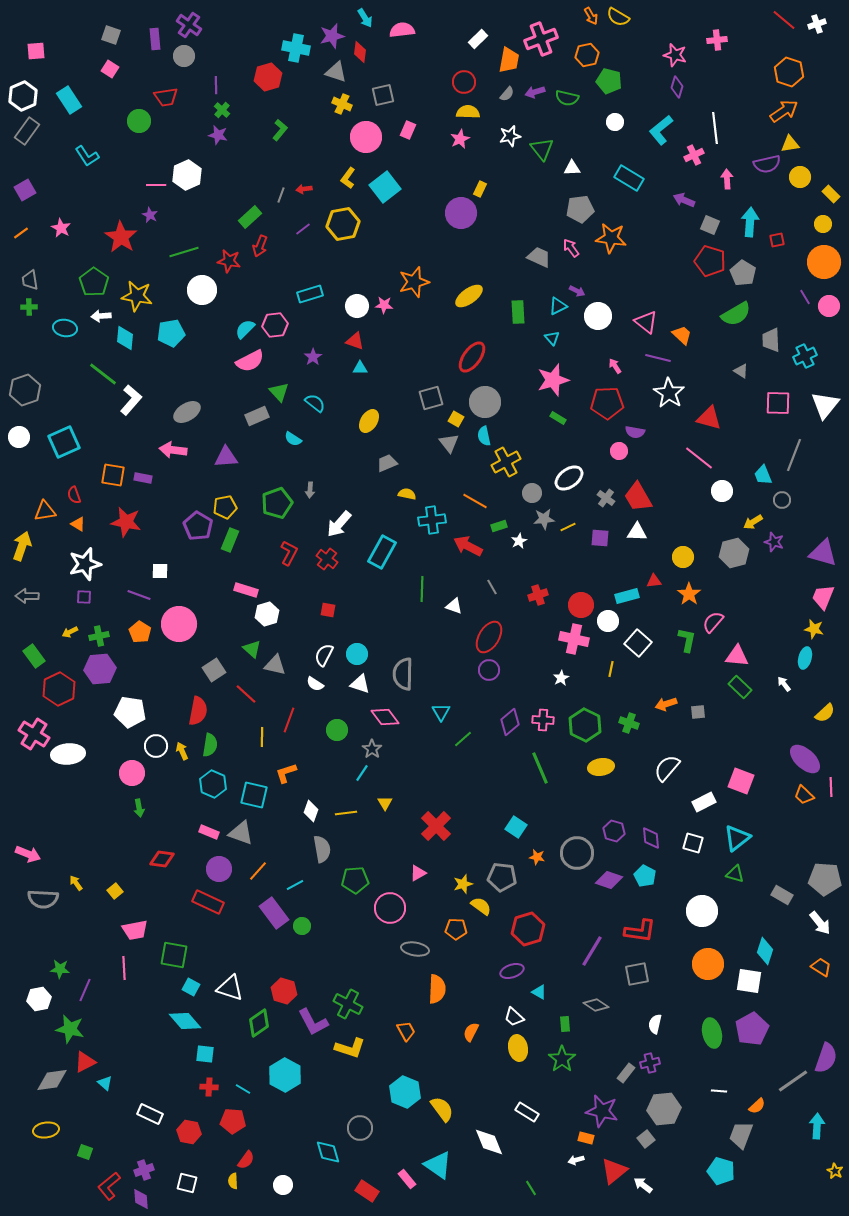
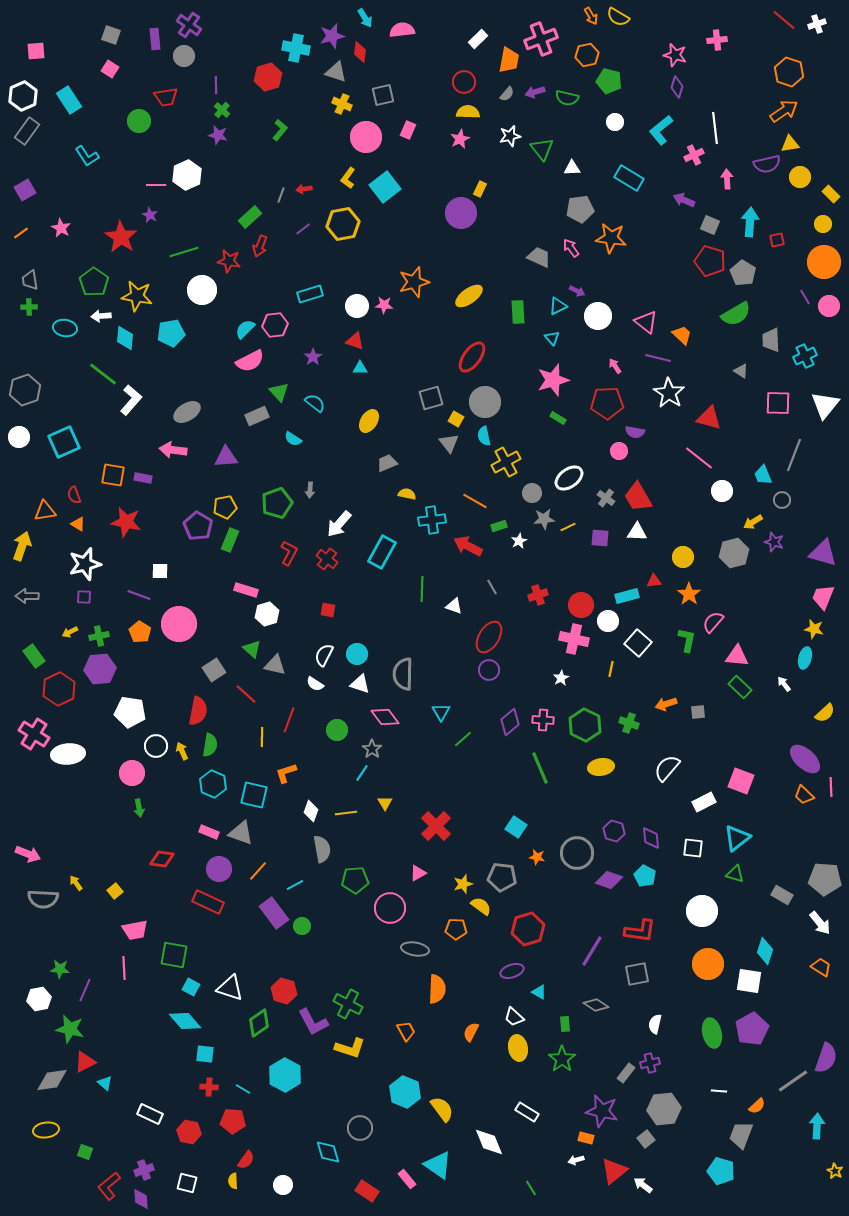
white square at (693, 843): moved 5 px down; rotated 10 degrees counterclockwise
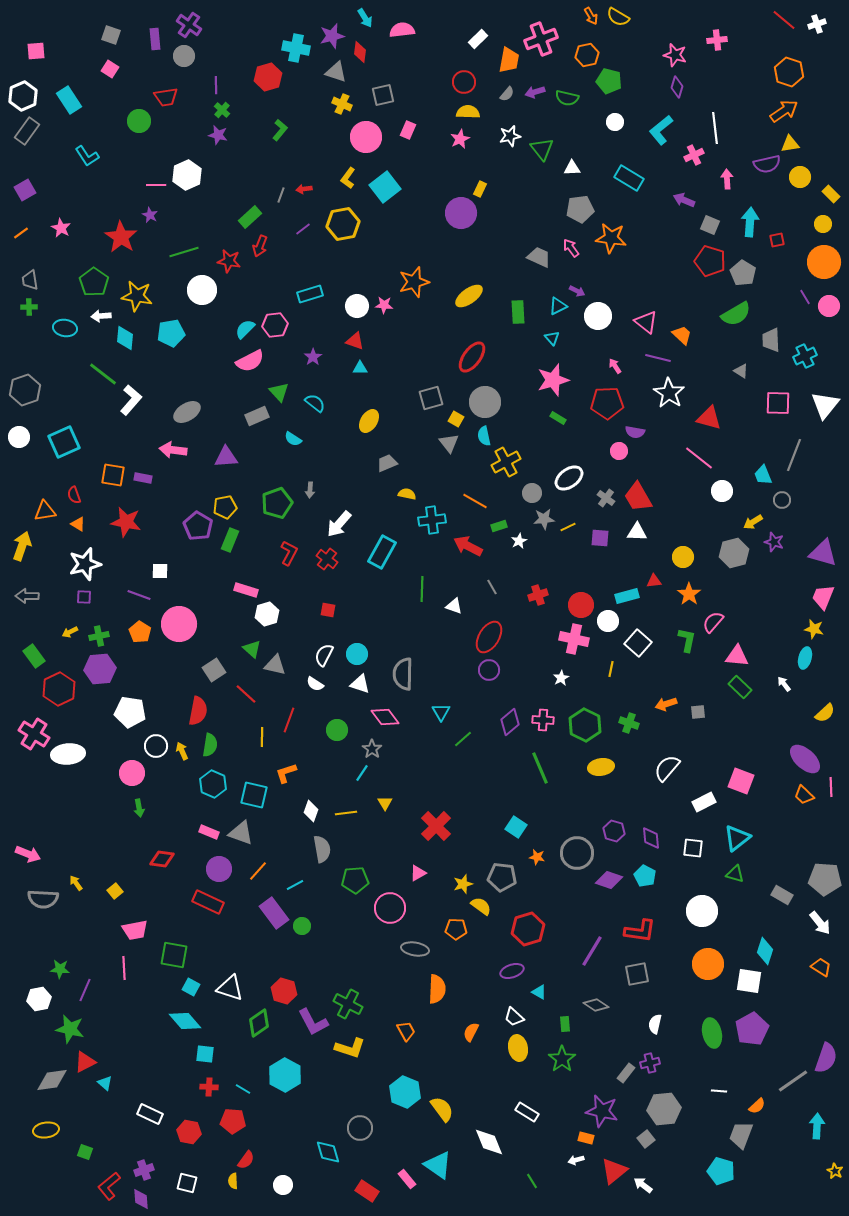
green line at (531, 1188): moved 1 px right, 7 px up
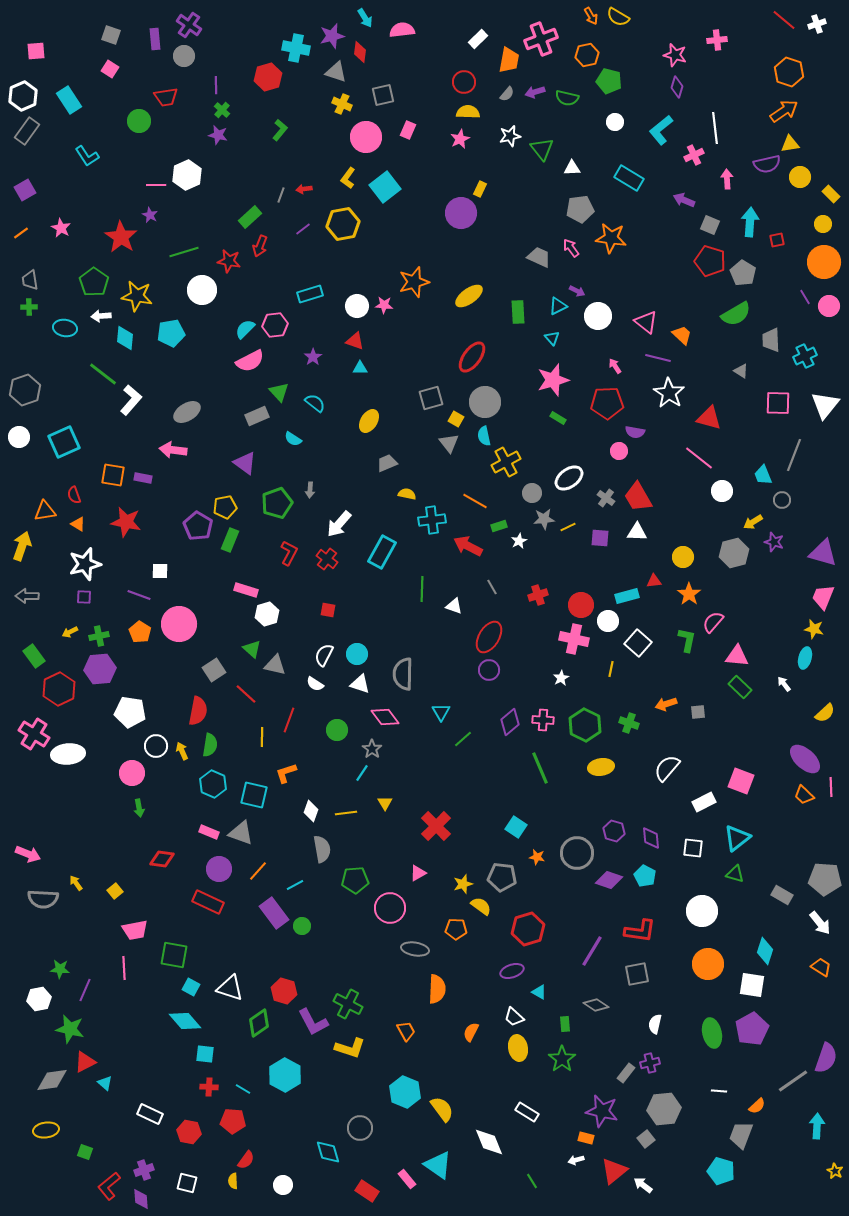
purple triangle at (226, 457): moved 19 px right, 6 px down; rotated 40 degrees clockwise
white square at (749, 981): moved 3 px right, 4 px down
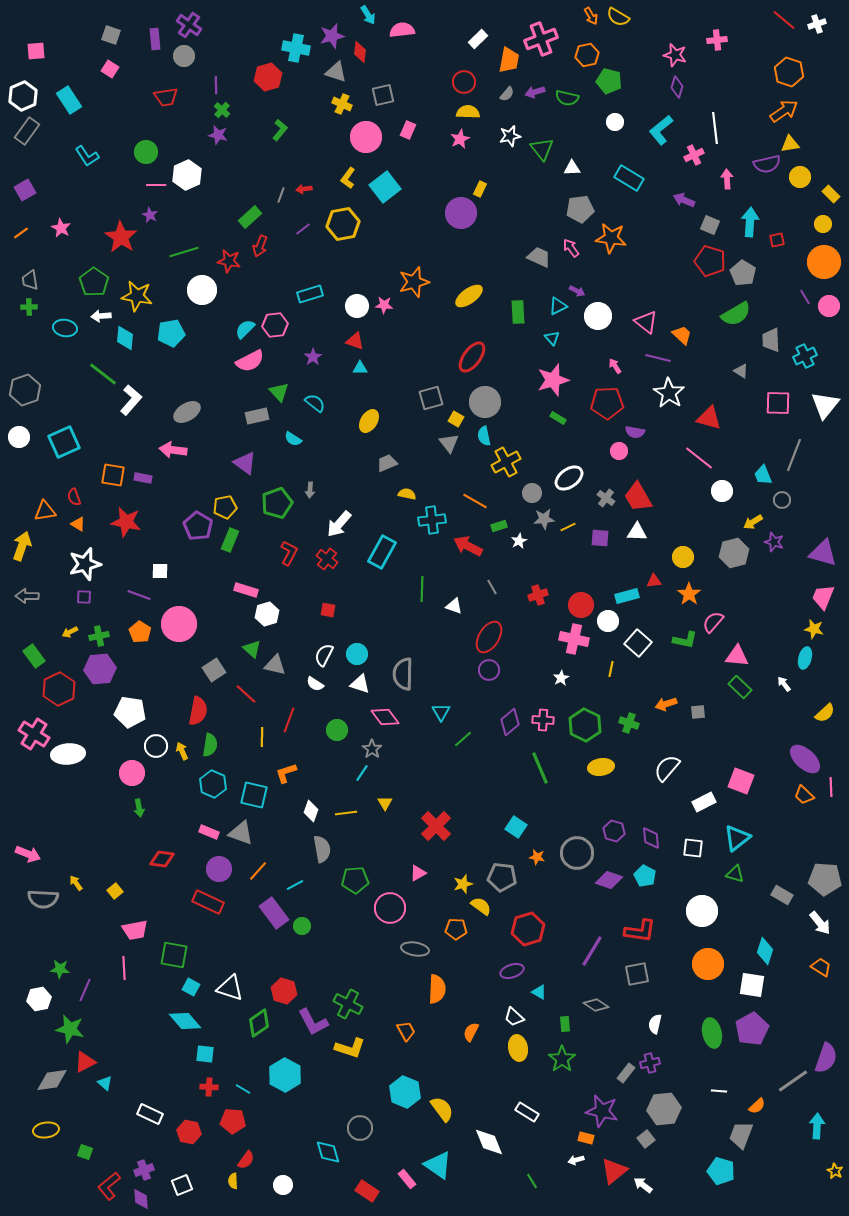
cyan arrow at (365, 18): moved 3 px right, 3 px up
green circle at (139, 121): moved 7 px right, 31 px down
gray rectangle at (257, 416): rotated 10 degrees clockwise
red semicircle at (74, 495): moved 2 px down
green L-shape at (687, 640): moved 2 px left; rotated 90 degrees clockwise
white square at (187, 1183): moved 5 px left, 2 px down; rotated 35 degrees counterclockwise
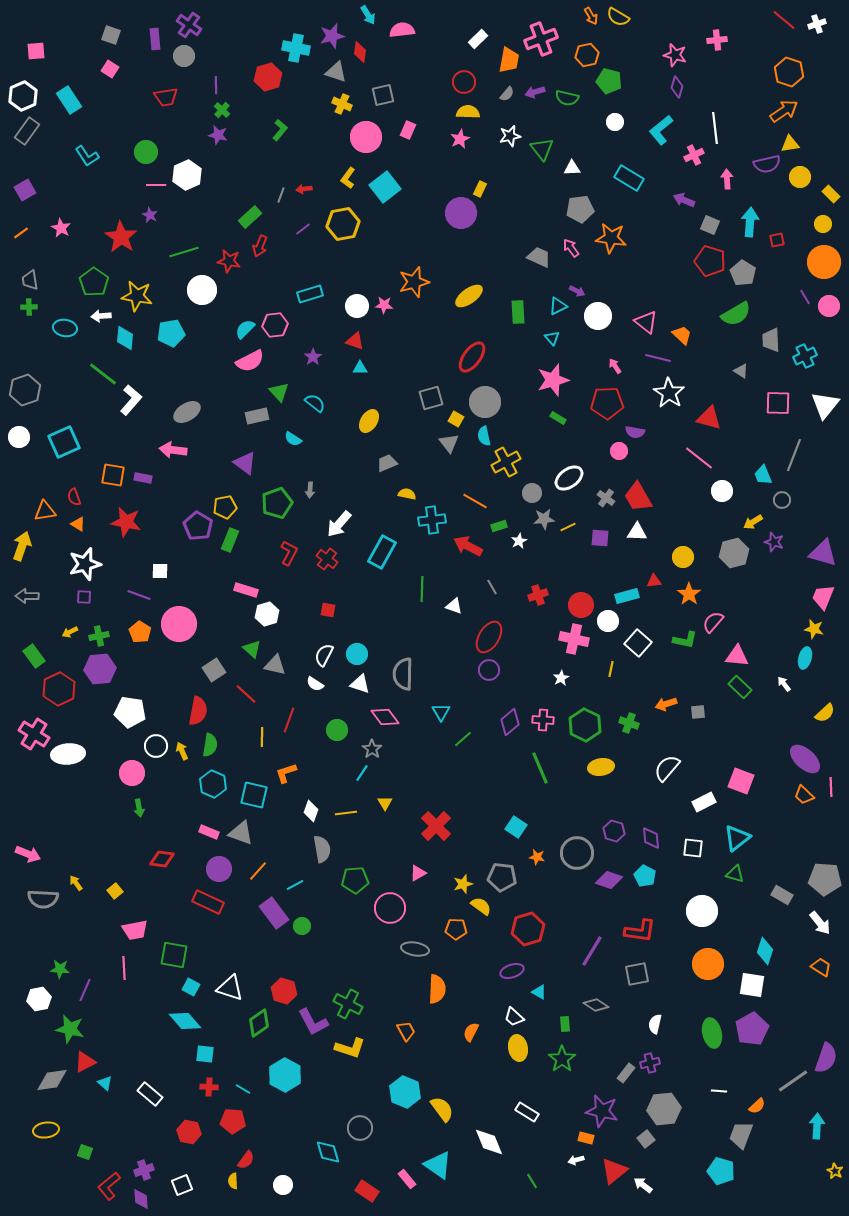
white rectangle at (150, 1114): moved 20 px up; rotated 15 degrees clockwise
